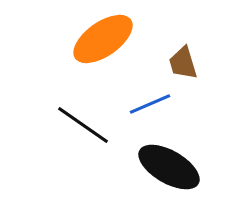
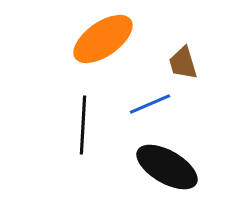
black line: rotated 58 degrees clockwise
black ellipse: moved 2 px left
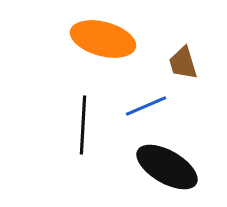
orange ellipse: rotated 50 degrees clockwise
blue line: moved 4 px left, 2 px down
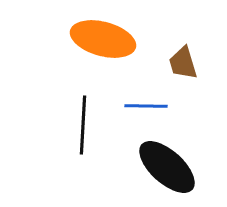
blue line: rotated 24 degrees clockwise
black ellipse: rotated 12 degrees clockwise
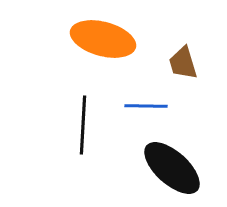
black ellipse: moved 5 px right, 1 px down
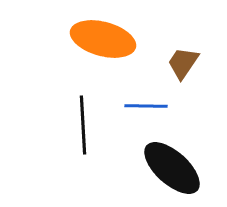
brown trapezoid: rotated 51 degrees clockwise
black line: rotated 6 degrees counterclockwise
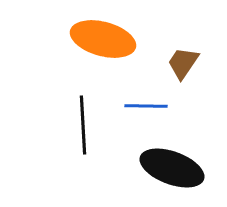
black ellipse: rotated 22 degrees counterclockwise
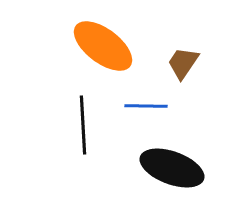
orange ellipse: moved 7 px down; rotated 22 degrees clockwise
